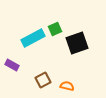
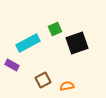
cyan rectangle: moved 5 px left, 5 px down
orange semicircle: rotated 24 degrees counterclockwise
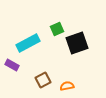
green square: moved 2 px right
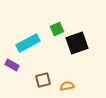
brown square: rotated 14 degrees clockwise
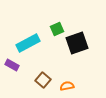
brown square: rotated 35 degrees counterclockwise
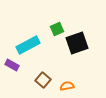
cyan rectangle: moved 2 px down
